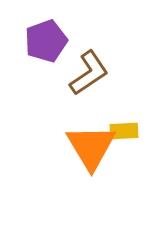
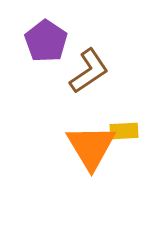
purple pentagon: rotated 18 degrees counterclockwise
brown L-shape: moved 2 px up
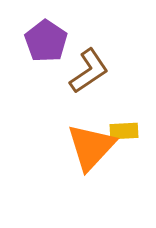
orange triangle: rotated 14 degrees clockwise
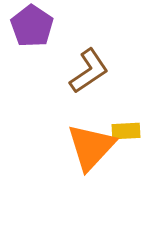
purple pentagon: moved 14 px left, 15 px up
yellow rectangle: moved 2 px right
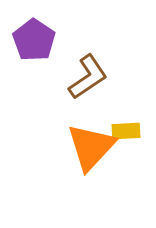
purple pentagon: moved 2 px right, 14 px down
brown L-shape: moved 1 px left, 6 px down
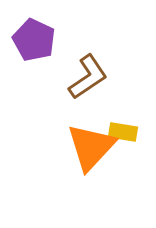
purple pentagon: rotated 9 degrees counterclockwise
yellow rectangle: moved 3 px left, 1 px down; rotated 12 degrees clockwise
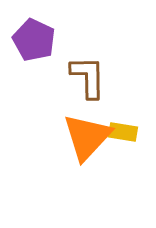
brown L-shape: rotated 57 degrees counterclockwise
orange triangle: moved 4 px left, 10 px up
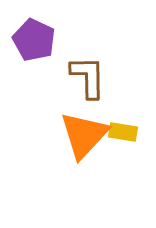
orange triangle: moved 3 px left, 2 px up
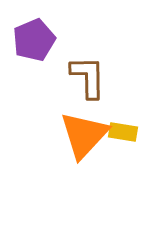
purple pentagon: rotated 24 degrees clockwise
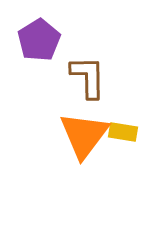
purple pentagon: moved 5 px right; rotated 9 degrees counterclockwise
orange triangle: rotated 6 degrees counterclockwise
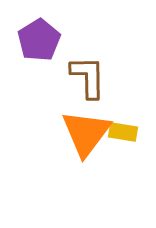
orange triangle: moved 2 px right, 2 px up
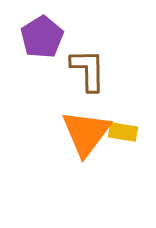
purple pentagon: moved 3 px right, 3 px up
brown L-shape: moved 7 px up
